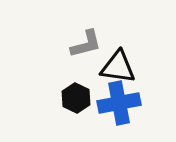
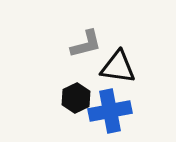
black hexagon: rotated 8 degrees clockwise
blue cross: moved 9 px left, 8 px down
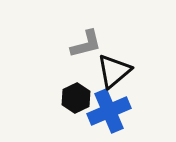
black triangle: moved 4 px left, 4 px down; rotated 48 degrees counterclockwise
blue cross: moved 1 px left; rotated 12 degrees counterclockwise
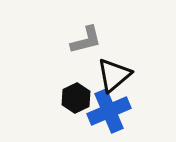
gray L-shape: moved 4 px up
black triangle: moved 4 px down
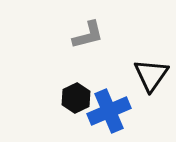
gray L-shape: moved 2 px right, 5 px up
black triangle: moved 37 px right; rotated 15 degrees counterclockwise
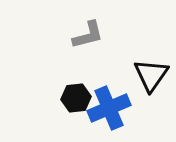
black hexagon: rotated 20 degrees clockwise
blue cross: moved 3 px up
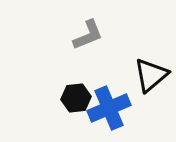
gray L-shape: rotated 8 degrees counterclockwise
black triangle: rotated 15 degrees clockwise
